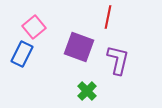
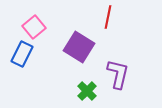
purple square: rotated 12 degrees clockwise
purple L-shape: moved 14 px down
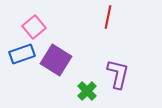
purple square: moved 23 px left, 13 px down
blue rectangle: rotated 45 degrees clockwise
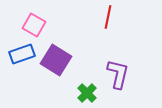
pink square: moved 2 px up; rotated 20 degrees counterclockwise
green cross: moved 2 px down
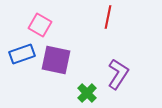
pink square: moved 6 px right
purple square: rotated 20 degrees counterclockwise
purple L-shape: rotated 20 degrees clockwise
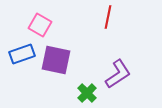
purple L-shape: rotated 24 degrees clockwise
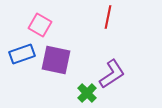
purple L-shape: moved 6 px left
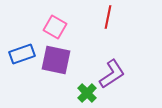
pink square: moved 15 px right, 2 px down
